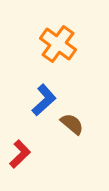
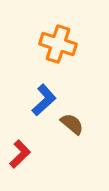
orange cross: rotated 18 degrees counterclockwise
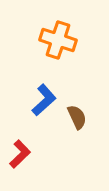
orange cross: moved 4 px up
brown semicircle: moved 5 px right, 7 px up; rotated 25 degrees clockwise
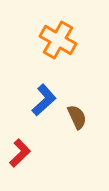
orange cross: rotated 12 degrees clockwise
red L-shape: moved 1 px up
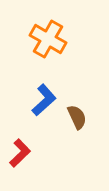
orange cross: moved 10 px left, 1 px up
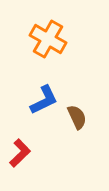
blue L-shape: rotated 16 degrees clockwise
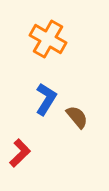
blue L-shape: moved 2 px right, 1 px up; rotated 32 degrees counterclockwise
brown semicircle: rotated 15 degrees counterclockwise
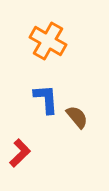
orange cross: moved 2 px down
blue L-shape: rotated 36 degrees counterclockwise
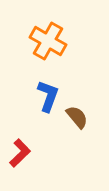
blue L-shape: moved 2 px right, 3 px up; rotated 24 degrees clockwise
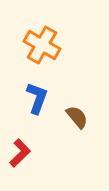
orange cross: moved 6 px left, 4 px down
blue L-shape: moved 11 px left, 2 px down
